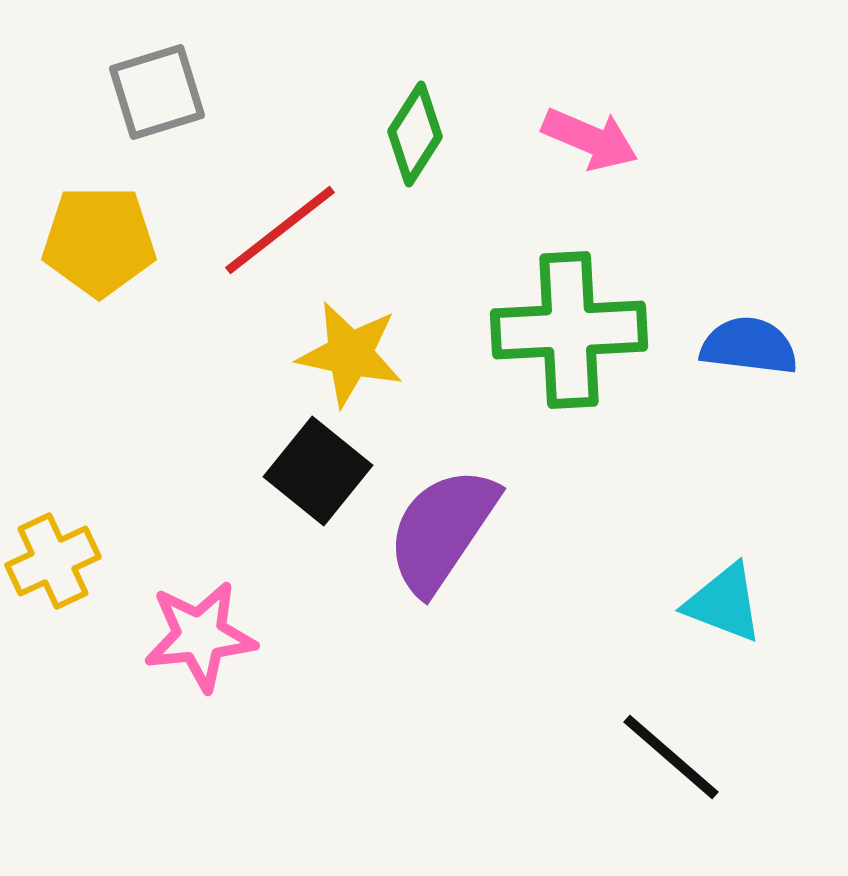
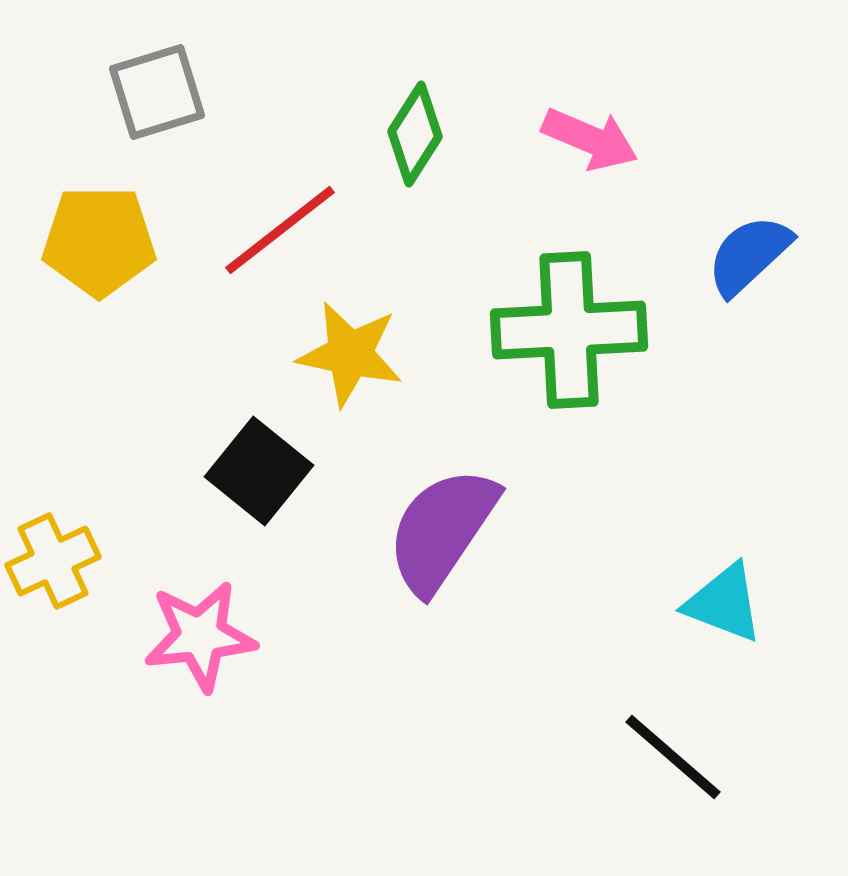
blue semicircle: moved 91 px up; rotated 50 degrees counterclockwise
black square: moved 59 px left
black line: moved 2 px right
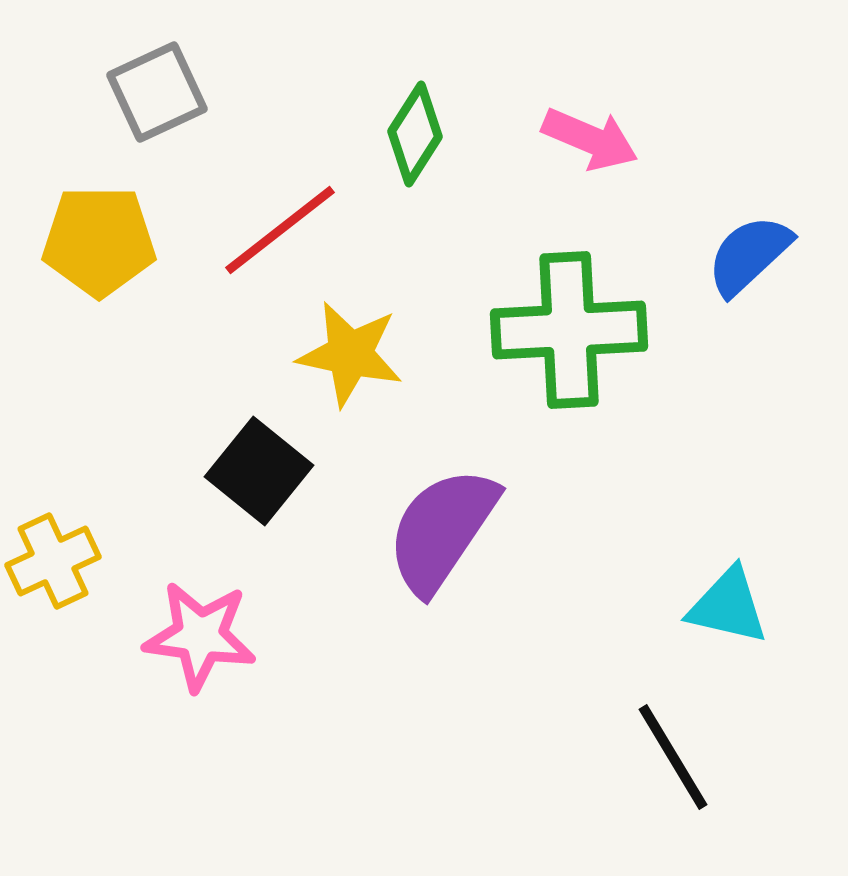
gray square: rotated 8 degrees counterclockwise
cyan triangle: moved 4 px right, 3 px down; rotated 8 degrees counterclockwise
pink star: rotated 14 degrees clockwise
black line: rotated 18 degrees clockwise
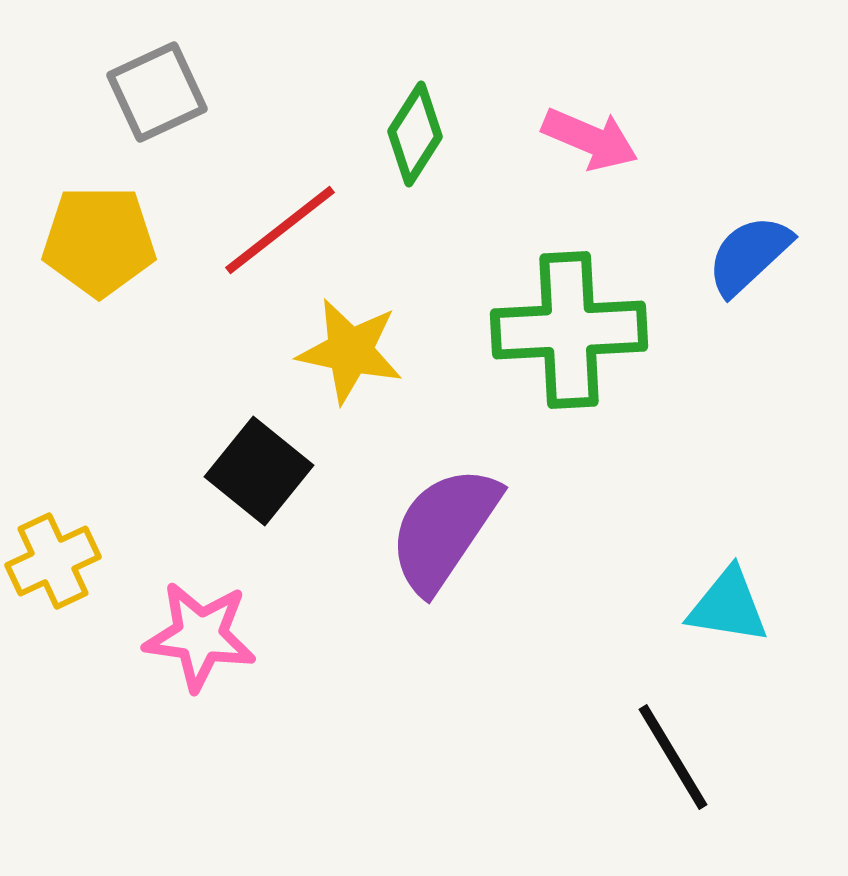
yellow star: moved 3 px up
purple semicircle: moved 2 px right, 1 px up
cyan triangle: rotated 4 degrees counterclockwise
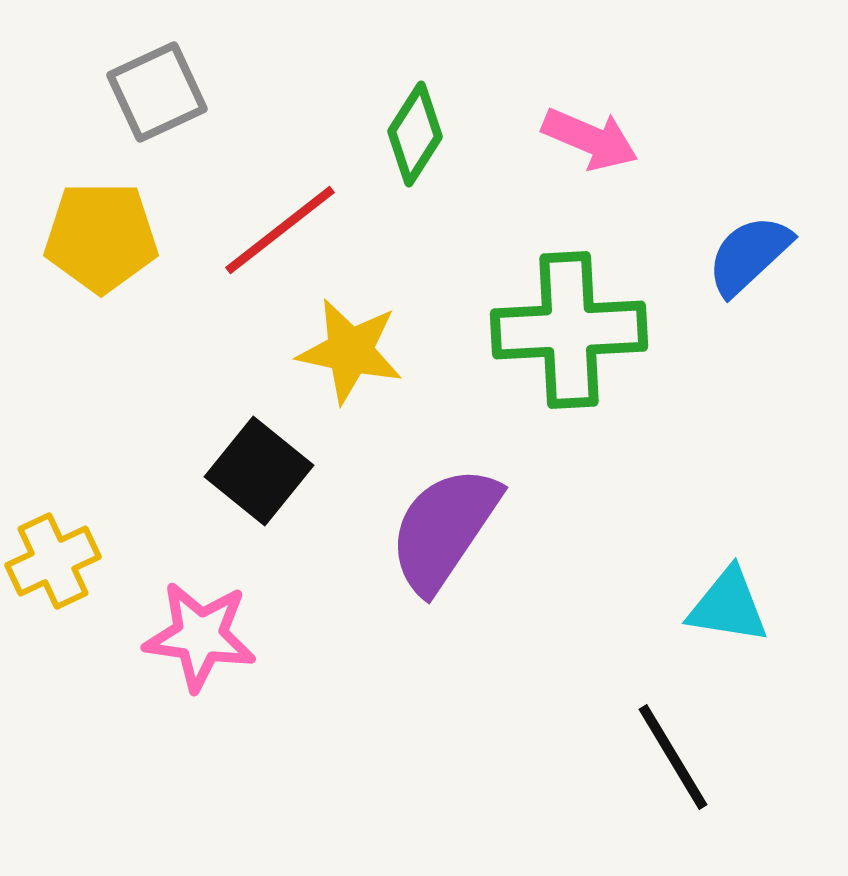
yellow pentagon: moved 2 px right, 4 px up
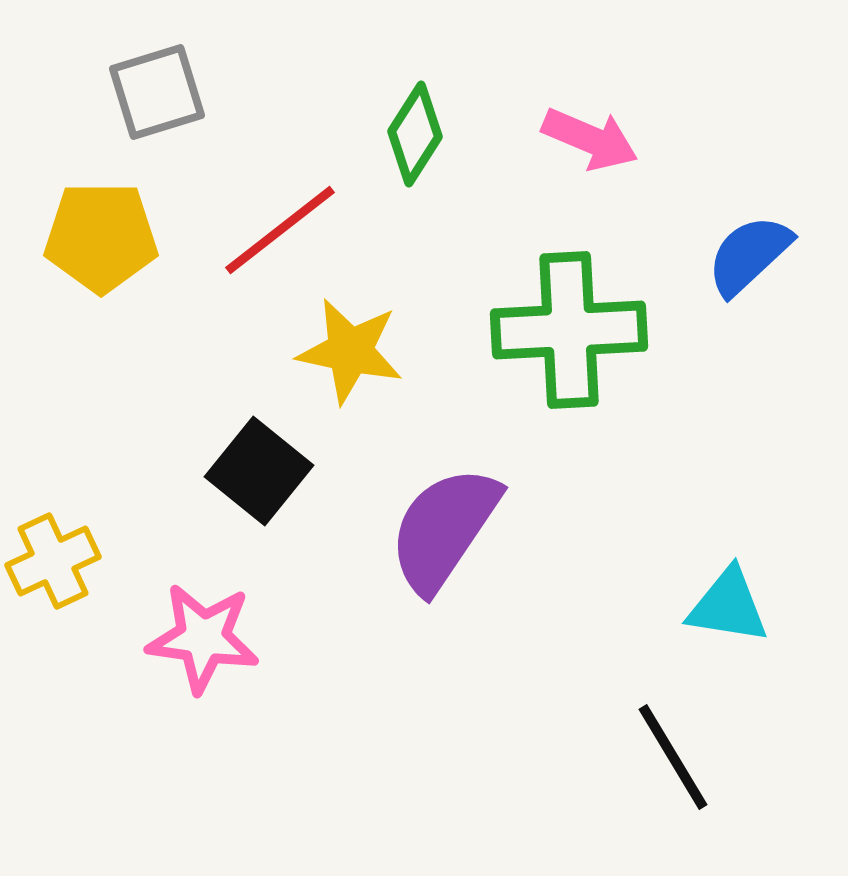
gray square: rotated 8 degrees clockwise
pink star: moved 3 px right, 2 px down
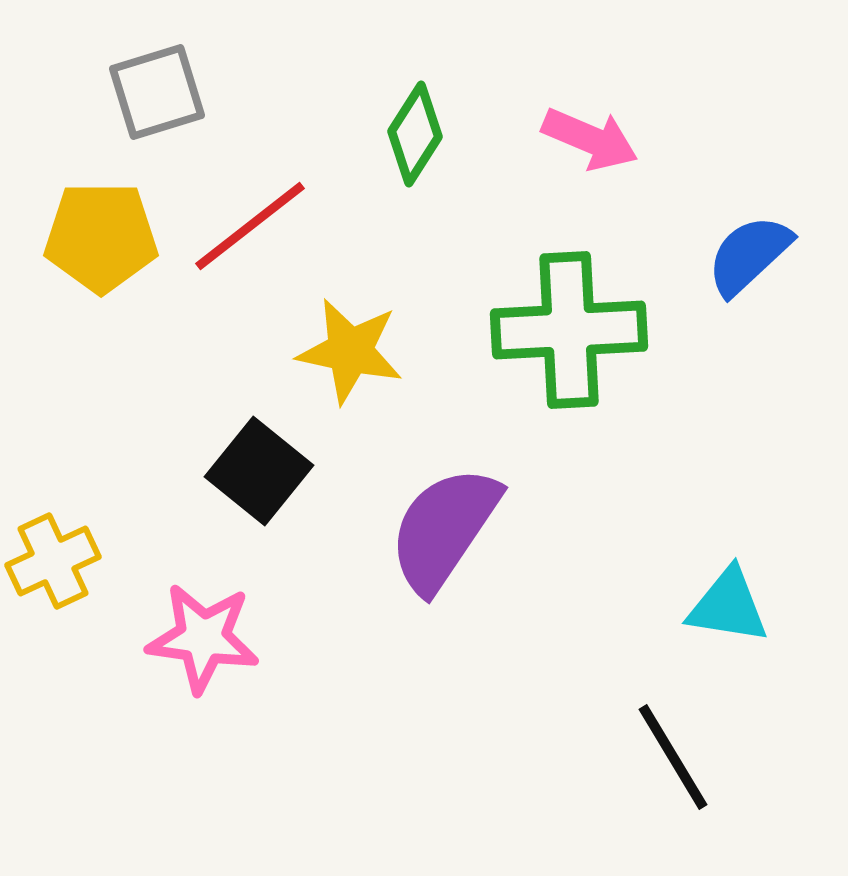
red line: moved 30 px left, 4 px up
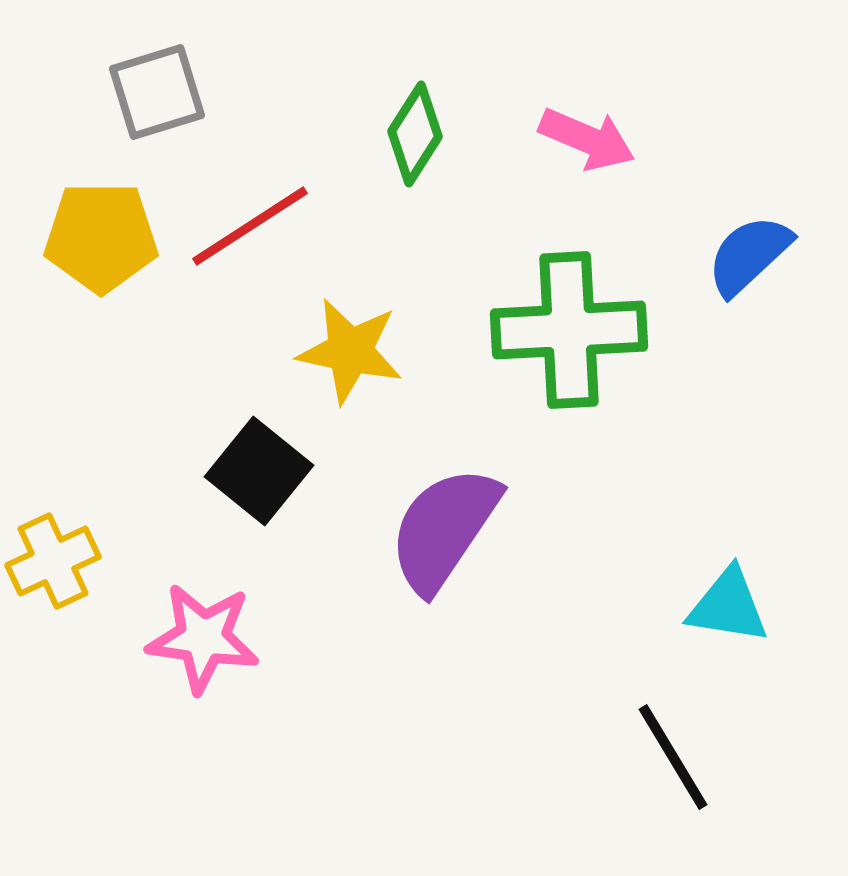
pink arrow: moved 3 px left
red line: rotated 5 degrees clockwise
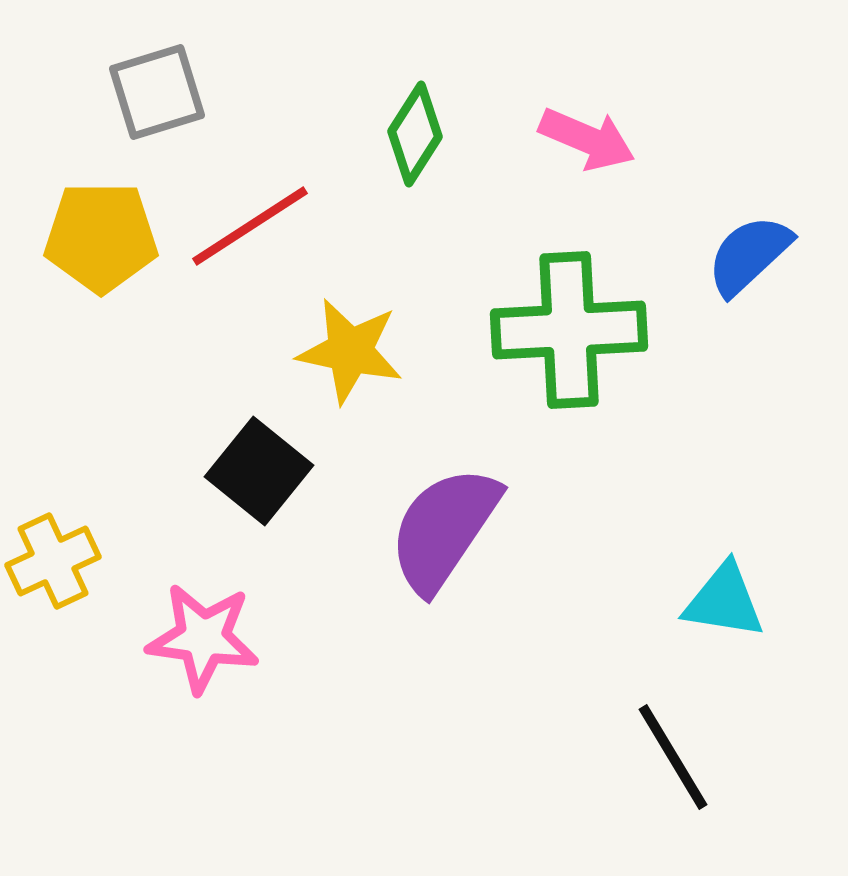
cyan triangle: moved 4 px left, 5 px up
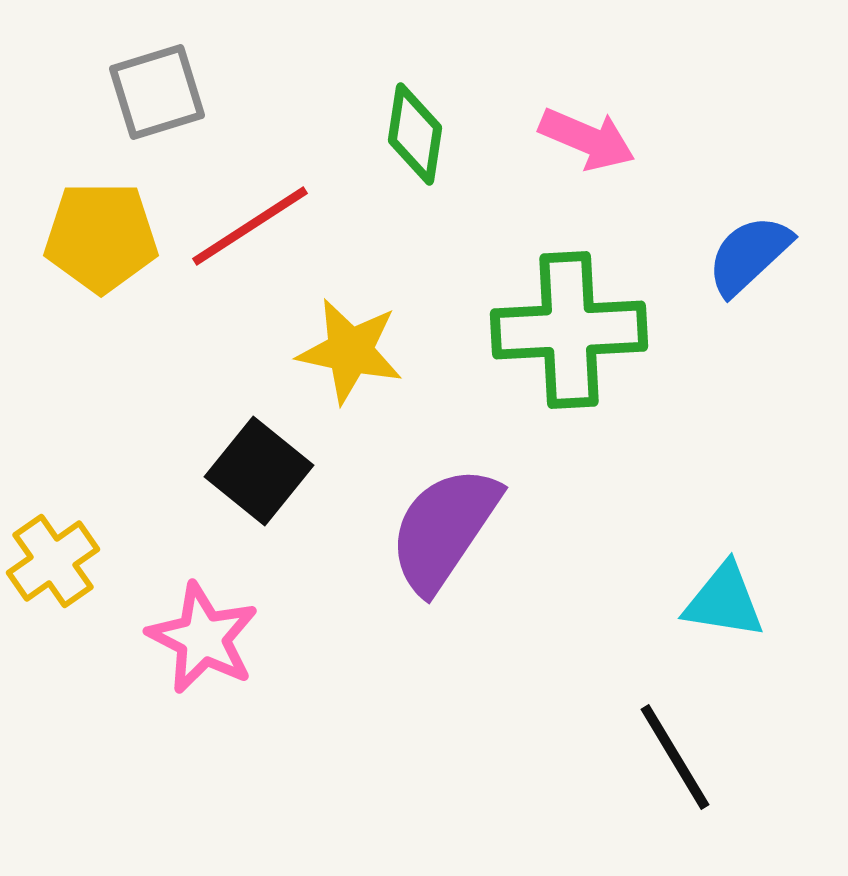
green diamond: rotated 24 degrees counterclockwise
yellow cross: rotated 10 degrees counterclockwise
pink star: rotated 19 degrees clockwise
black line: moved 2 px right
